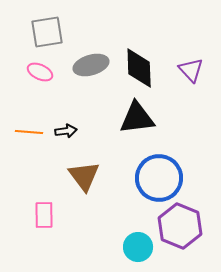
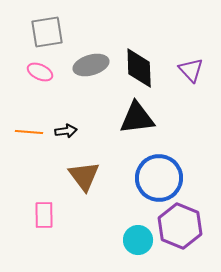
cyan circle: moved 7 px up
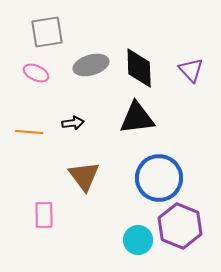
pink ellipse: moved 4 px left, 1 px down
black arrow: moved 7 px right, 8 px up
